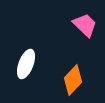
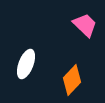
orange diamond: moved 1 px left
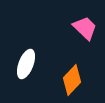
pink trapezoid: moved 3 px down
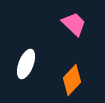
pink trapezoid: moved 11 px left, 4 px up
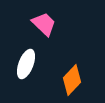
pink trapezoid: moved 30 px left
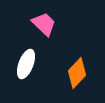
orange diamond: moved 5 px right, 7 px up
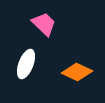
orange diamond: moved 1 px up; rotated 72 degrees clockwise
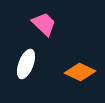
orange diamond: moved 3 px right
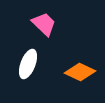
white ellipse: moved 2 px right
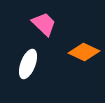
orange diamond: moved 4 px right, 20 px up
